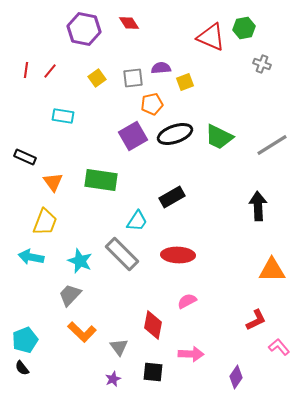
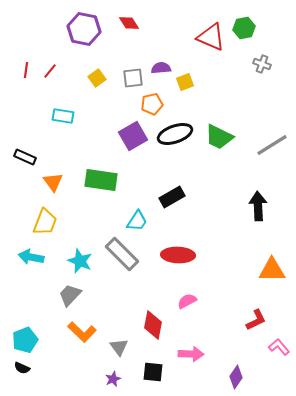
black semicircle at (22, 368): rotated 28 degrees counterclockwise
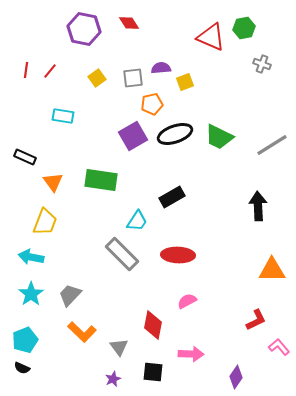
cyan star at (80, 261): moved 49 px left, 33 px down; rotated 15 degrees clockwise
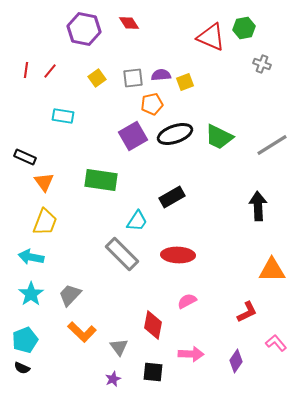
purple semicircle at (161, 68): moved 7 px down
orange triangle at (53, 182): moved 9 px left
red L-shape at (256, 320): moved 9 px left, 8 px up
pink L-shape at (279, 347): moved 3 px left, 4 px up
purple diamond at (236, 377): moved 16 px up
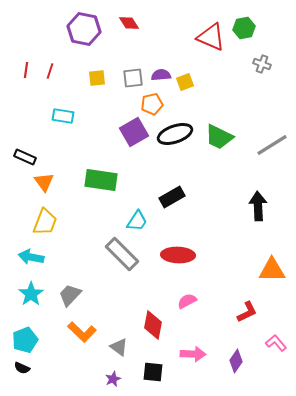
red line at (50, 71): rotated 21 degrees counterclockwise
yellow square at (97, 78): rotated 30 degrees clockwise
purple square at (133, 136): moved 1 px right, 4 px up
gray triangle at (119, 347): rotated 18 degrees counterclockwise
pink arrow at (191, 354): moved 2 px right
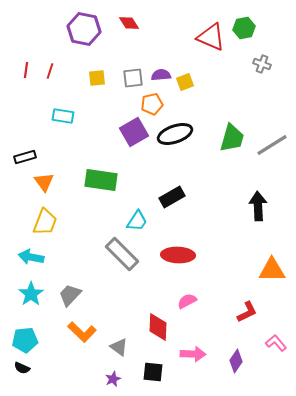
green trapezoid at (219, 137): moved 13 px right, 1 px down; rotated 100 degrees counterclockwise
black rectangle at (25, 157): rotated 40 degrees counterclockwise
red diamond at (153, 325): moved 5 px right, 2 px down; rotated 8 degrees counterclockwise
cyan pentagon at (25, 340): rotated 15 degrees clockwise
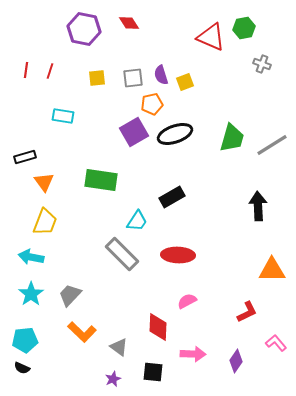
purple semicircle at (161, 75): rotated 102 degrees counterclockwise
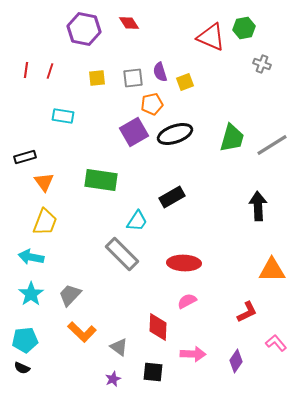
purple semicircle at (161, 75): moved 1 px left, 3 px up
red ellipse at (178, 255): moved 6 px right, 8 px down
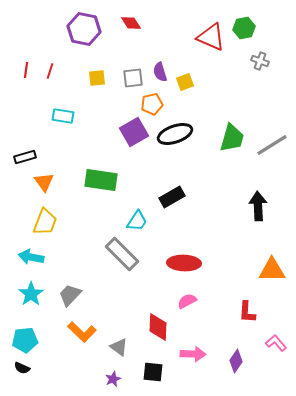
red diamond at (129, 23): moved 2 px right
gray cross at (262, 64): moved 2 px left, 3 px up
red L-shape at (247, 312): rotated 120 degrees clockwise
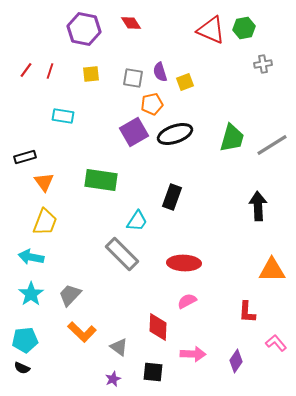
red triangle at (211, 37): moved 7 px up
gray cross at (260, 61): moved 3 px right, 3 px down; rotated 30 degrees counterclockwise
red line at (26, 70): rotated 28 degrees clockwise
yellow square at (97, 78): moved 6 px left, 4 px up
gray square at (133, 78): rotated 15 degrees clockwise
black rectangle at (172, 197): rotated 40 degrees counterclockwise
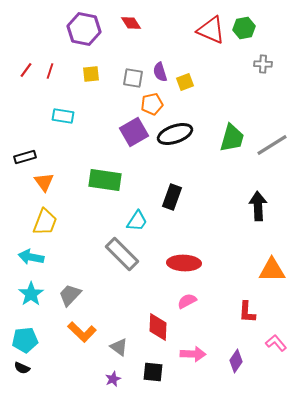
gray cross at (263, 64): rotated 12 degrees clockwise
green rectangle at (101, 180): moved 4 px right
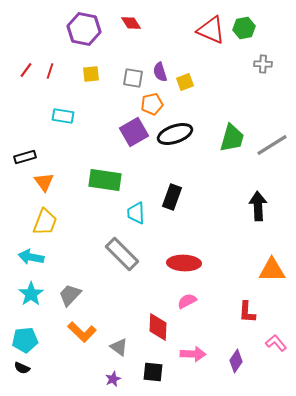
cyan trapezoid at (137, 221): moved 1 px left, 8 px up; rotated 145 degrees clockwise
